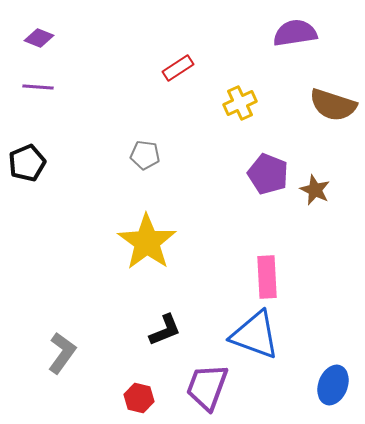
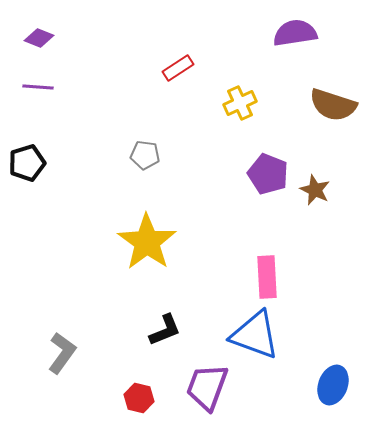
black pentagon: rotated 6 degrees clockwise
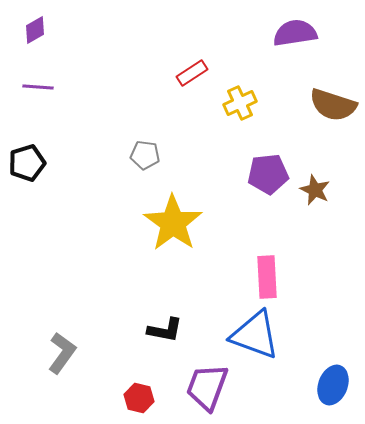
purple diamond: moved 4 px left, 8 px up; rotated 52 degrees counterclockwise
red rectangle: moved 14 px right, 5 px down
purple pentagon: rotated 27 degrees counterclockwise
yellow star: moved 26 px right, 19 px up
black L-shape: rotated 33 degrees clockwise
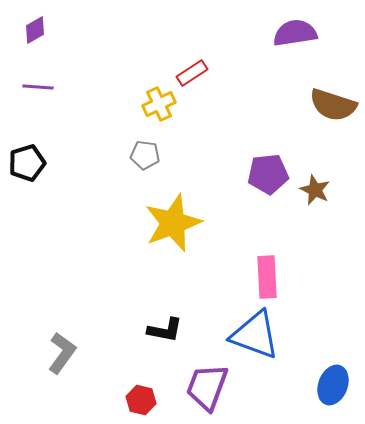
yellow cross: moved 81 px left, 1 px down
yellow star: rotated 16 degrees clockwise
red hexagon: moved 2 px right, 2 px down
